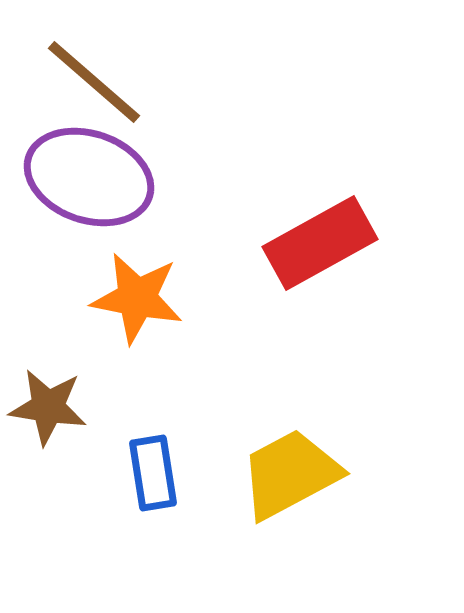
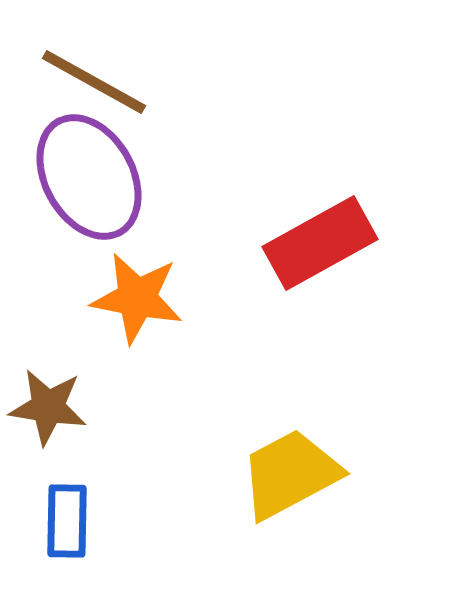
brown line: rotated 12 degrees counterclockwise
purple ellipse: rotated 42 degrees clockwise
blue rectangle: moved 86 px left, 48 px down; rotated 10 degrees clockwise
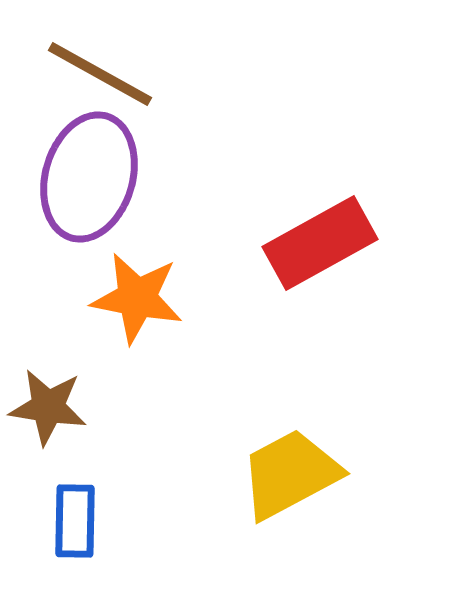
brown line: moved 6 px right, 8 px up
purple ellipse: rotated 45 degrees clockwise
blue rectangle: moved 8 px right
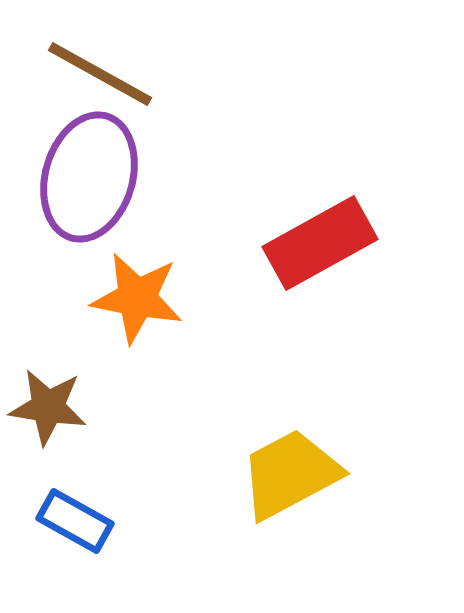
blue rectangle: rotated 62 degrees counterclockwise
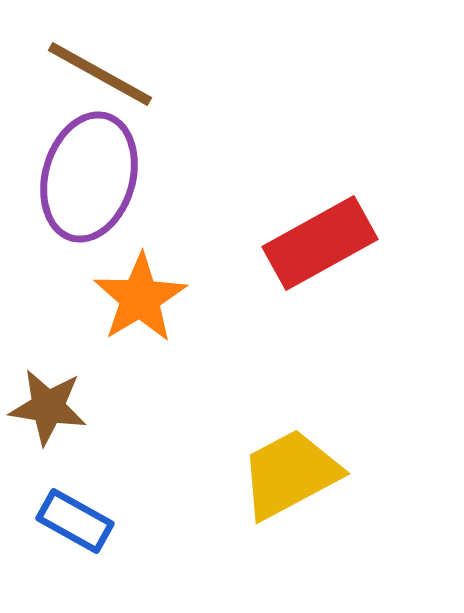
orange star: moved 3 px right; rotated 30 degrees clockwise
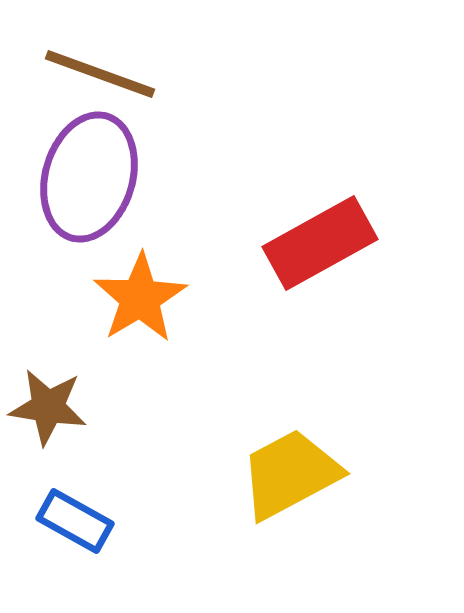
brown line: rotated 9 degrees counterclockwise
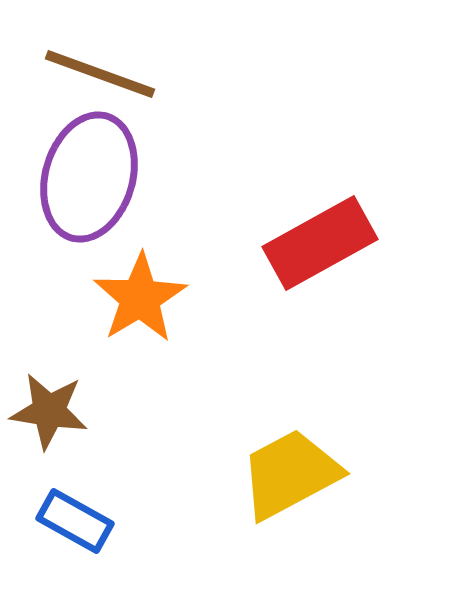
brown star: moved 1 px right, 4 px down
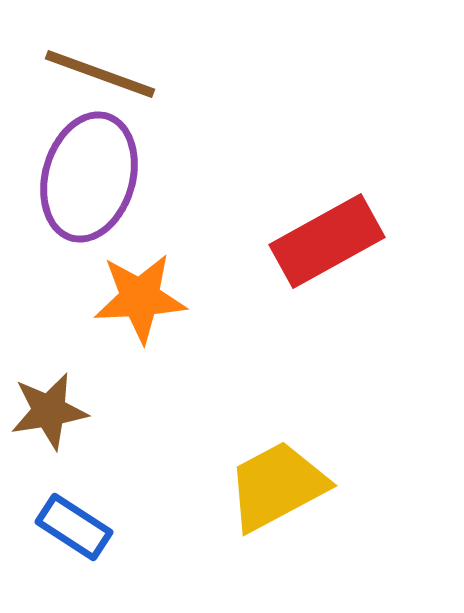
red rectangle: moved 7 px right, 2 px up
orange star: rotated 28 degrees clockwise
brown star: rotated 18 degrees counterclockwise
yellow trapezoid: moved 13 px left, 12 px down
blue rectangle: moved 1 px left, 6 px down; rotated 4 degrees clockwise
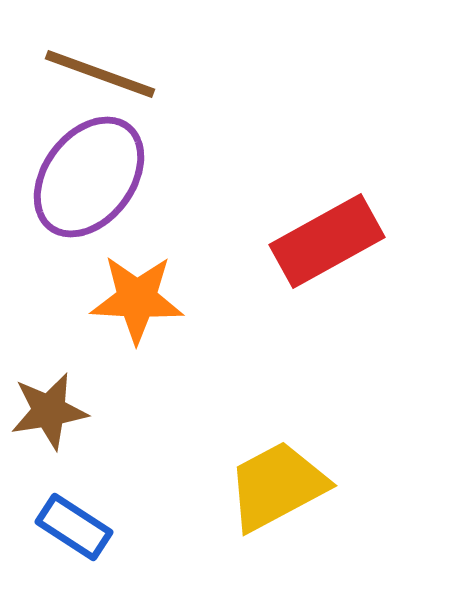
purple ellipse: rotated 21 degrees clockwise
orange star: moved 3 px left, 1 px down; rotated 6 degrees clockwise
